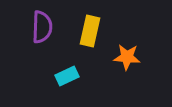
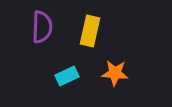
orange star: moved 12 px left, 16 px down
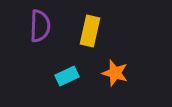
purple semicircle: moved 2 px left, 1 px up
orange star: rotated 12 degrees clockwise
